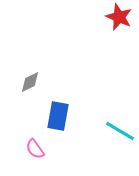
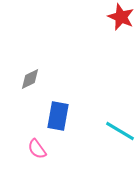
red star: moved 2 px right
gray diamond: moved 3 px up
pink semicircle: moved 2 px right
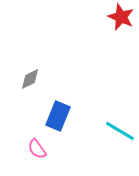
blue rectangle: rotated 12 degrees clockwise
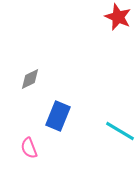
red star: moved 3 px left
pink semicircle: moved 8 px left, 1 px up; rotated 15 degrees clockwise
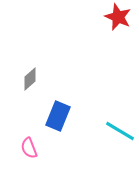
gray diamond: rotated 15 degrees counterclockwise
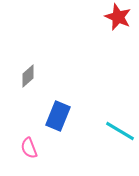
gray diamond: moved 2 px left, 3 px up
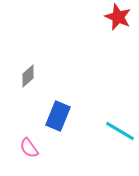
pink semicircle: rotated 15 degrees counterclockwise
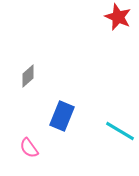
blue rectangle: moved 4 px right
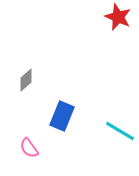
gray diamond: moved 2 px left, 4 px down
